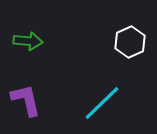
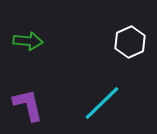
purple L-shape: moved 2 px right, 5 px down
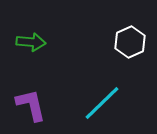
green arrow: moved 3 px right, 1 px down
purple L-shape: moved 3 px right
